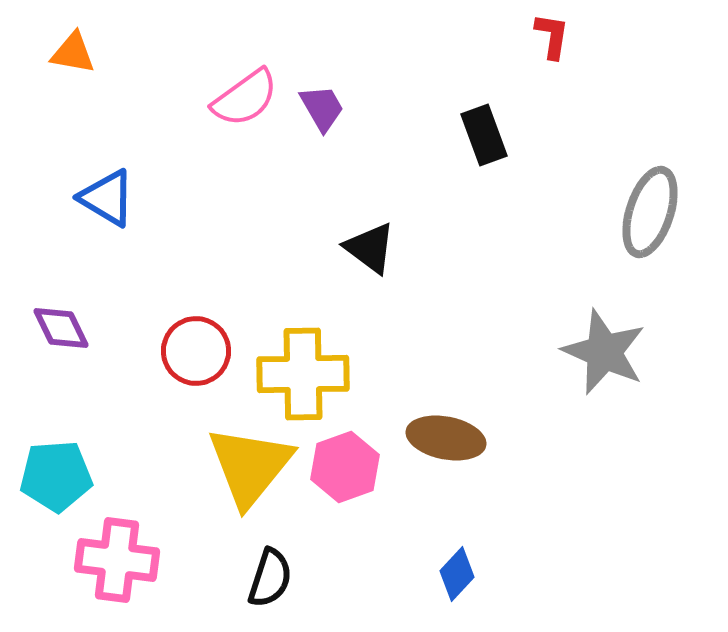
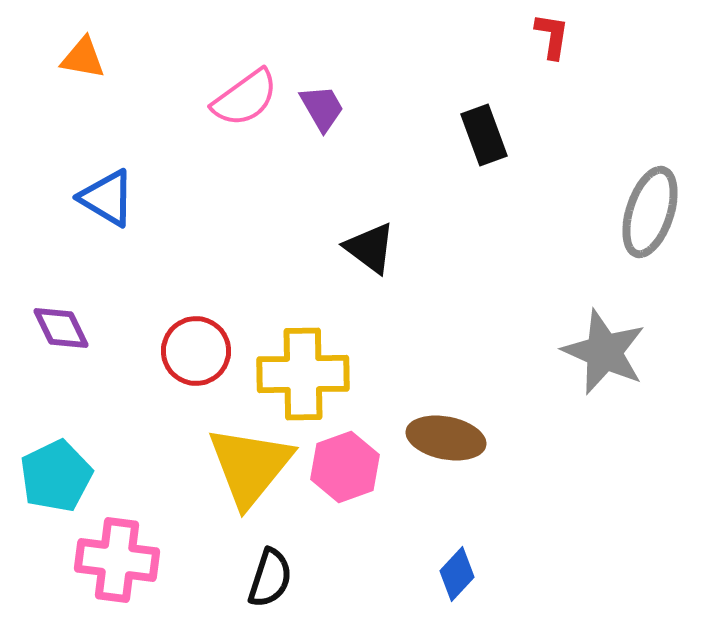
orange triangle: moved 10 px right, 5 px down
cyan pentagon: rotated 22 degrees counterclockwise
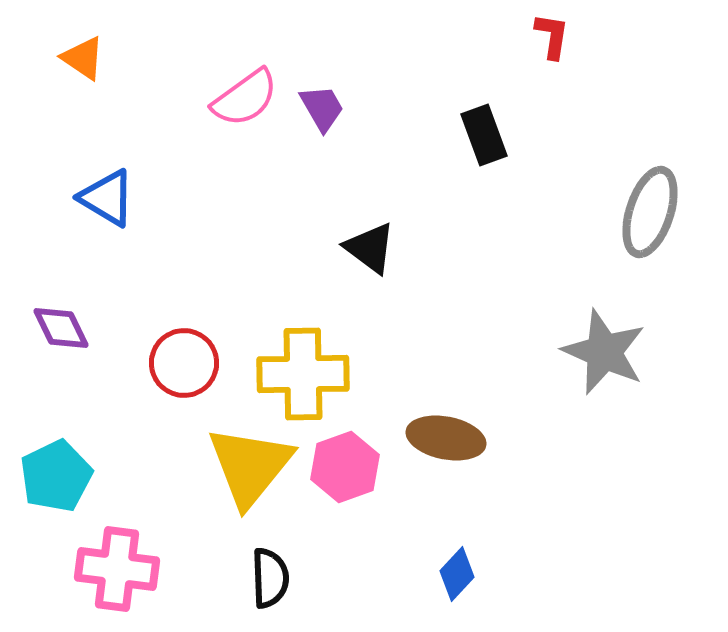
orange triangle: rotated 24 degrees clockwise
red circle: moved 12 px left, 12 px down
pink cross: moved 9 px down
black semicircle: rotated 20 degrees counterclockwise
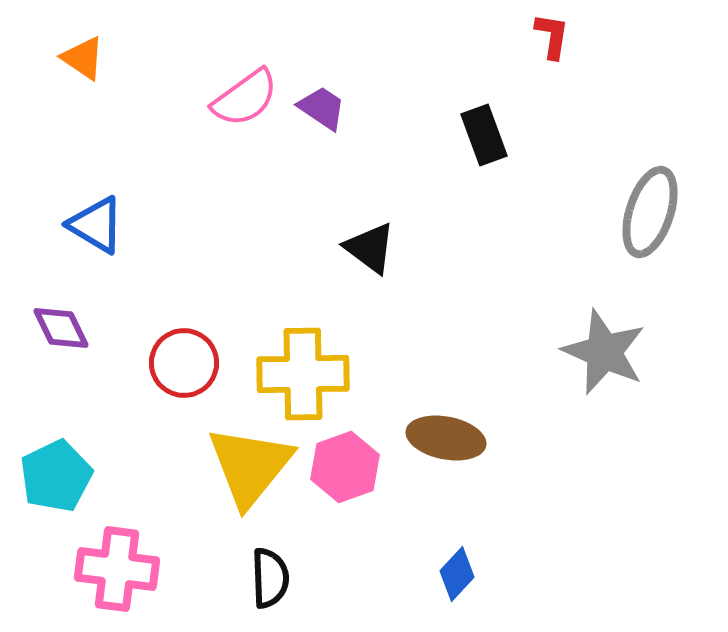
purple trapezoid: rotated 26 degrees counterclockwise
blue triangle: moved 11 px left, 27 px down
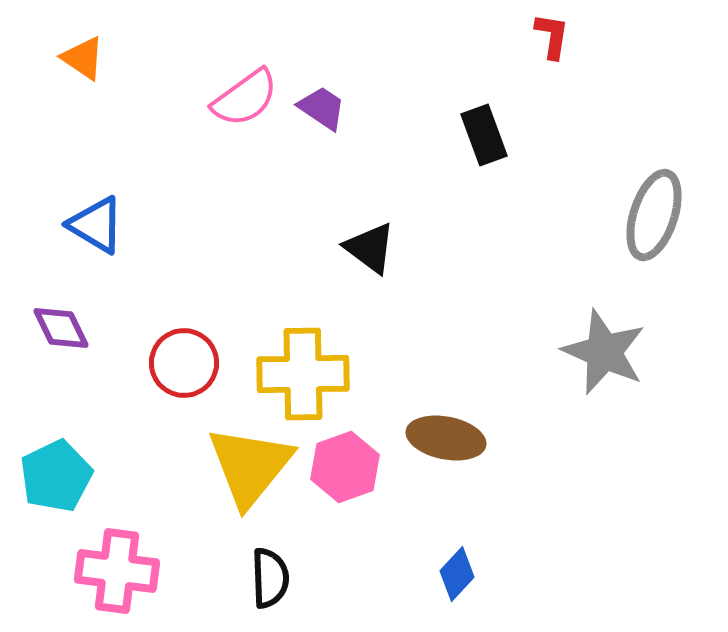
gray ellipse: moved 4 px right, 3 px down
pink cross: moved 2 px down
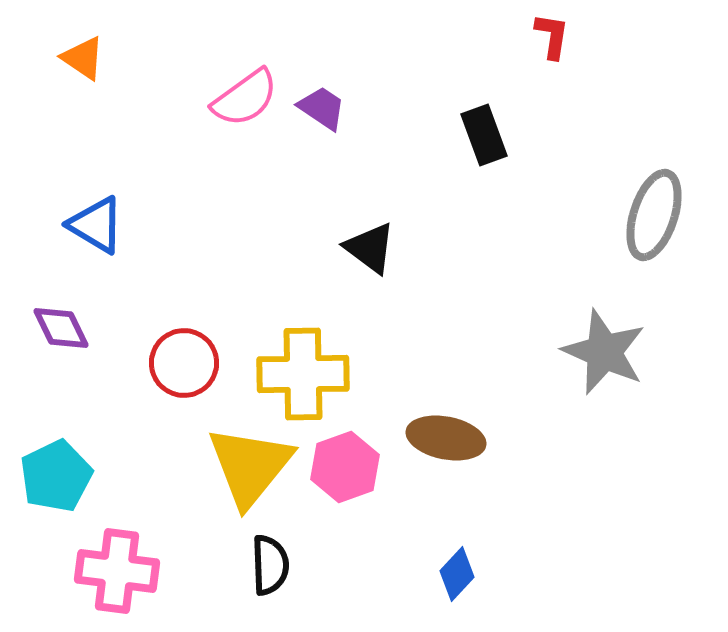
black semicircle: moved 13 px up
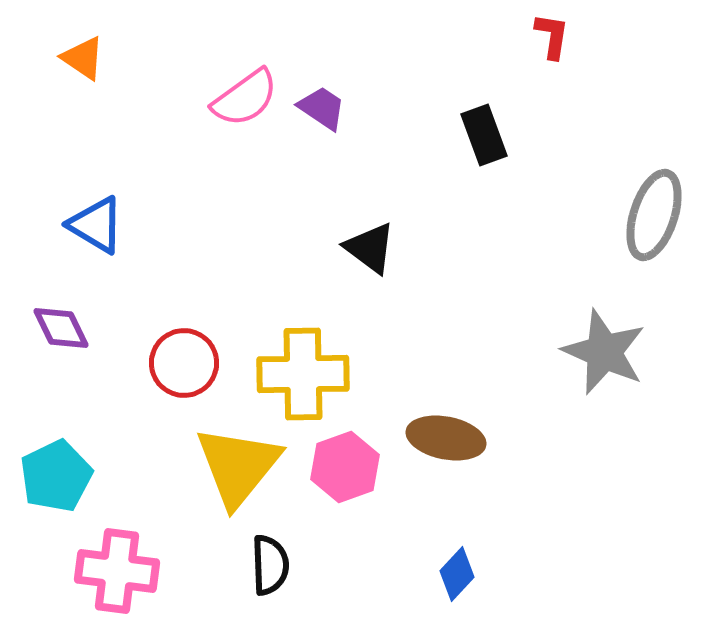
yellow triangle: moved 12 px left
